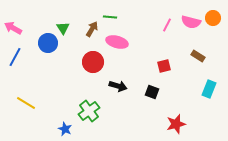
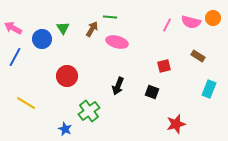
blue circle: moved 6 px left, 4 px up
red circle: moved 26 px left, 14 px down
black arrow: rotated 96 degrees clockwise
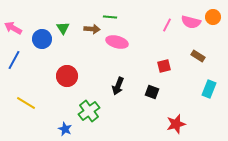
orange circle: moved 1 px up
brown arrow: rotated 63 degrees clockwise
blue line: moved 1 px left, 3 px down
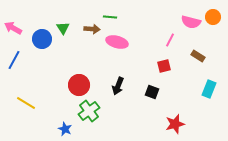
pink line: moved 3 px right, 15 px down
red circle: moved 12 px right, 9 px down
red star: moved 1 px left
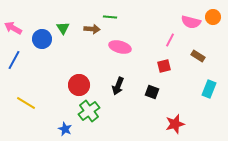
pink ellipse: moved 3 px right, 5 px down
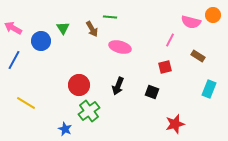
orange circle: moved 2 px up
brown arrow: rotated 56 degrees clockwise
blue circle: moved 1 px left, 2 px down
red square: moved 1 px right, 1 px down
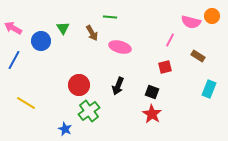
orange circle: moved 1 px left, 1 px down
brown arrow: moved 4 px down
red star: moved 23 px left, 10 px up; rotated 24 degrees counterclockwise
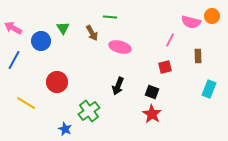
brown rectangle: rotated 56 degrees clockwise
red circle: moved 22 px left, 3 px up
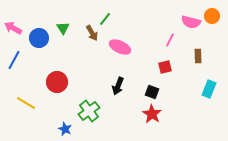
green line: moved 5 px left, 2 px down; rotated 56 degrees counterclockwise
blue circle: moved 2 px left, 3 px up
pink ellipse: rotated 10 degrees clockwise
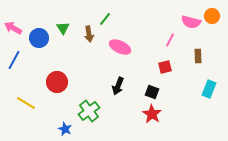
brown arrow: moved 3 px left, 1 px down; rotated 21 degrees clockwise
